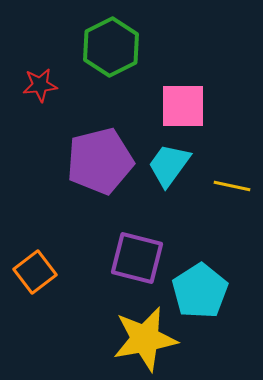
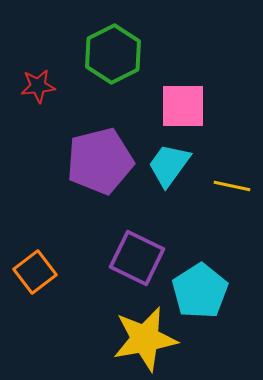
green hexagon: moved 2 px right, 7 px down
red star: moved 2 px left, 1 px down
purple square: rotated 12 degrees clockwise
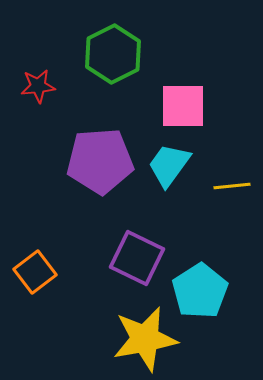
purple pentagon: rotated 10 degrees clockwise
yellow line: rotated 18 degrees counterclockwise
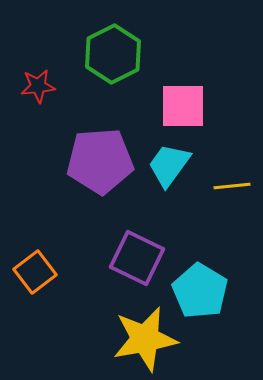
cyan pentagon: rotated 8 degrees counterclockwise
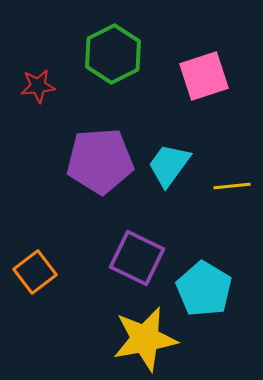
pink square: moved 21 px right, 30 px up; rotated 18 degrees counterclockwise
cyan pentagon: moved 4 px right, 2 px up
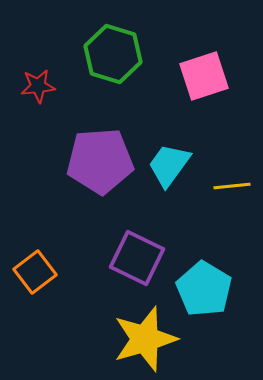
green hexagon: rotated 16 degrees counterclockwise
yellow star: rotated 6 degrees counterclockwise
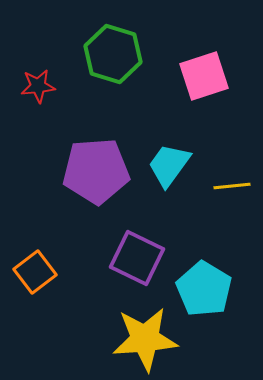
purple pentagon: moved 4 px left, 10 px down
yellow star: rotated 12 degrees clockwise
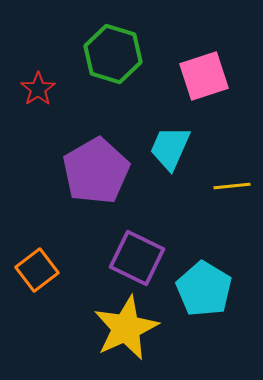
red star: moved 3 px down; rotated 28 degrees counterclockwise
cyan trapezoid: moved 1 px right, 17 px up; rotated 12 degrees counterclockwise
purple pentagon: rotated 26 degrees counterclockwise
orange square: moved 2 px right, 2 px up
yellow star: moved 19 px left, 11 px up; rotated 20 degrees counterclockwise
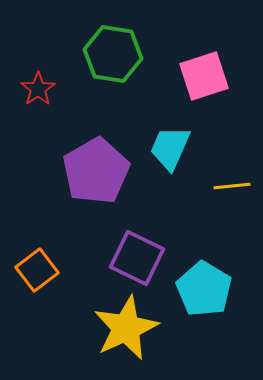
green hexagon: rotated 8 degrees counterclockwise
